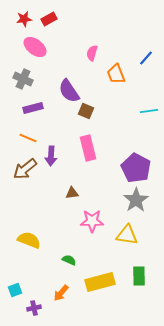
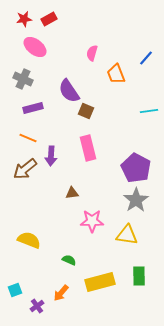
purple cross: moved 3 px right, 2 px up; rotated 24 degrees counterclockwise
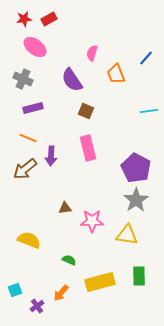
purple semicircle: moved 3 px right, 11 px up
brown triangle: moved 7 px left, 15 px down
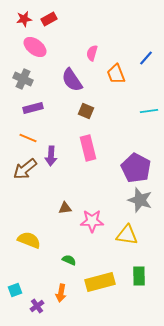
gray star: moved 4 px right; rotated 20 degrees counterclockwise
orange arrow: rotated 30 degrees counterclockwise
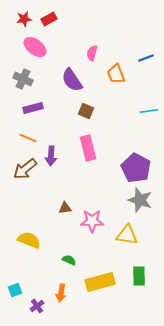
blue line: rotated 28 degrees clockwise
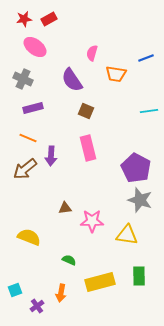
orange trapezoid: rotated 60 degrees counterclockwise
yellow semicircle: moved 3 px up
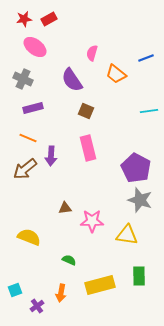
orange trapezoid: rotated 30 degrees clockwise
yellow rectangle: moved 3 px down
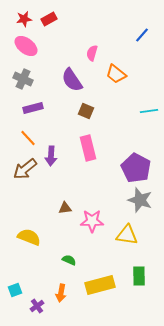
pink ellipse: moved 9 px left, 1 px up
blue line: moved 4 px left, 23 px up; rotated 28 degrees counterclockwise
orange line: rotated 24 degrees clockwise
